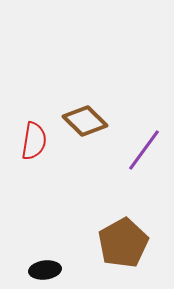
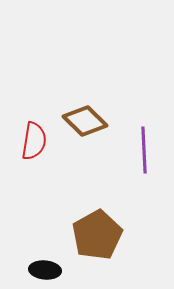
purple line: rotated 39 degrees counterclockwise
brown pentagon: moved 26 px left, 8 px up
black ellipse: rotated 12 degrees clockwise
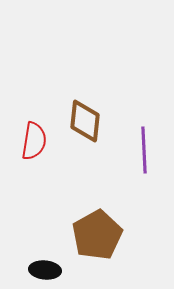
brown diamond: rotated 51 degrees clockwise
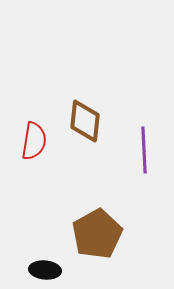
brown pentagon: moved 1 px up
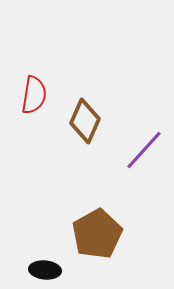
brown diamond: rotated 18 degrees clockwise
red semicircle: moved 46 px up
purple line: rotated 45 degrees clockwise
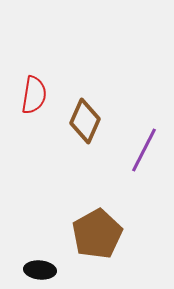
purple line: rotated 15 degrees counterclockwise
black ellipse: moved 5 px left
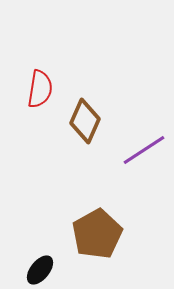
red semicircle: moved 6 px right, 6 px up
purple line: rotated 30 degrees clockwise
black ellipse: rotated 56 degrees counterclockwise
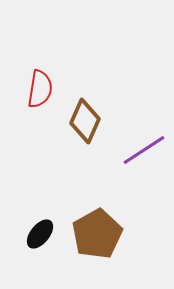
black ellipse: moved 36 px up
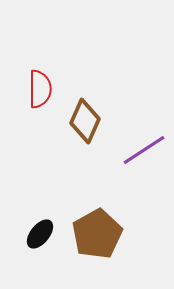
red semicircle: rotated 9 degrees counterclockwise
